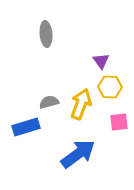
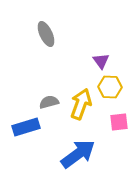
gray ellipse: rotated 20 degrees counterclockwise
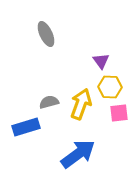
pink square: moved 9 px up
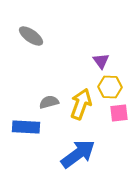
gray ellipse: moved 15 px left, 2 px down; rotated 30 degrees counterclockwise
blue rectangle: rotated 20 degrees clockwise
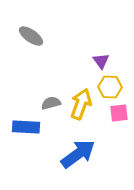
gray semicircle: moved 2 px right, 1 px down
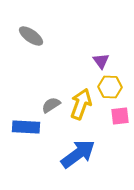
gray semicircle: moved 2 px down; rotated 18 degrees counterclockwise
pink square: moved 1 px right, 3 px down
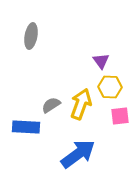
gray ellipse: rotated 65 degrees clockwise
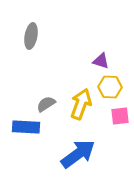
purple triangle: rotated 36 degrees counterclockwise
gray semicircle: moved 5 px left, 1 px up
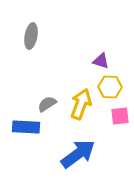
gray semicircle: moved 1 px right
